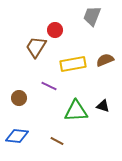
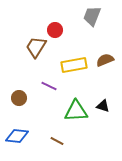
yellow rectangle: moved 1 px right, 1 px down
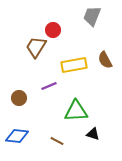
red circle: moved 2 px left
brown semicircle: rotated 96 degrees counterclockwise
purple line: rotated 49 degrees counterclockwise
black triangle: moved 10 px left, 28 px down
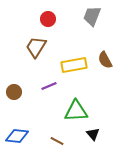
red circle: moved 5 px left, 11 px up
brown circle: moved 5 px left, 6 px up
black triangle: rotated 32 degrees clockwise
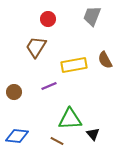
green triangle: moved 6 px left, 8 px down
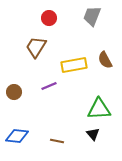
red circle: moved 1 px right, 1 px up
green triangle: moved 29 px right, 10 px up
brown line: rotated 16 degrees counterclockwise
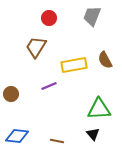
brown circle: moved 3 px left, 2 px down
